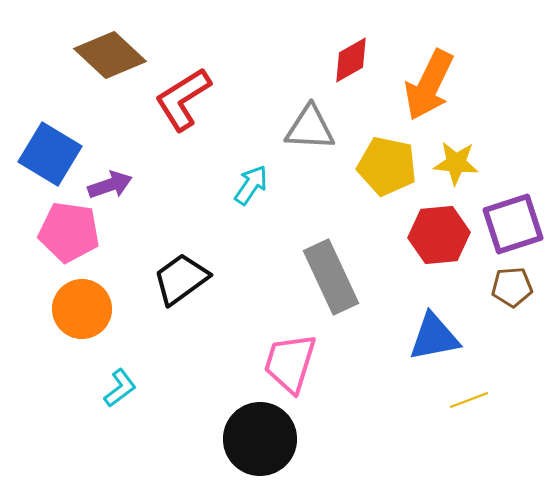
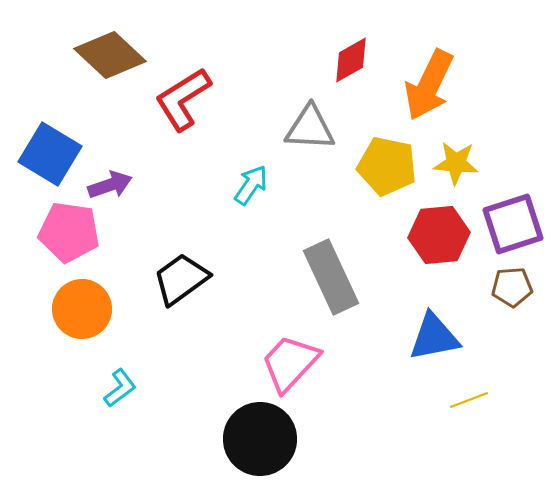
pink trapezoid: rotated 26 degrees clockwise
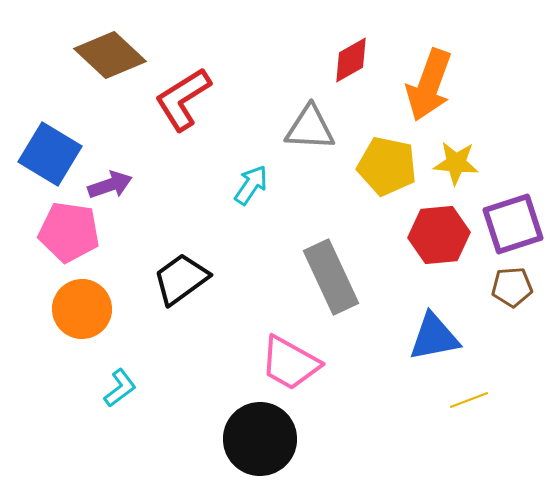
orange arrow: rotated 6 degrees counterclockwise
pink trapezoid: rotated 104 degrees counterclockwise
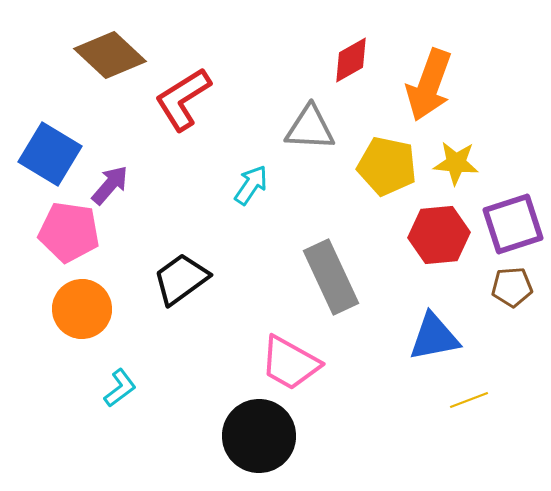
purple arrow: rotated 30 degrees counterclockwise
black circle: moved 1 px left, 3 px up
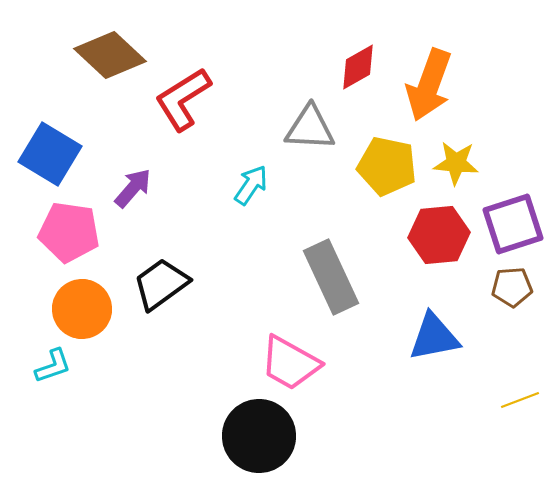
red diamond: moved 7 px right, 7 px down
purple arrow: moved 23 px right, 3 px down
black trapezoid: moved 20 px left, 5 px down
cyan L-shape: moved 67 px left, 22 px up; rotated 18 degrees clockwise
yellow line: moved 51 px right
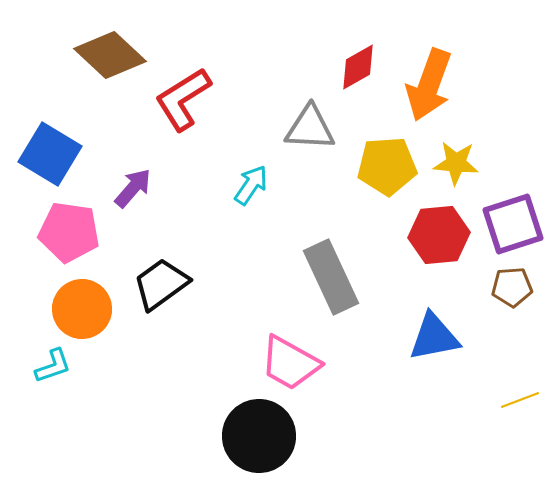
yellow pentagon: rotated 16 degrees counterclockwise
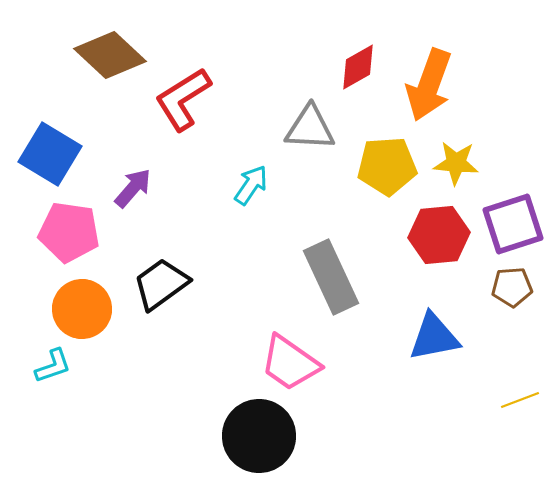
pink trapezoid: rotated 6 degrees clockwise
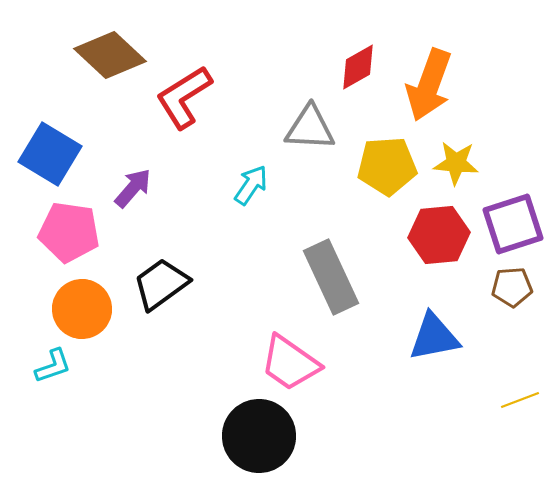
red L-shape: moved 1 px right, 2 px up
